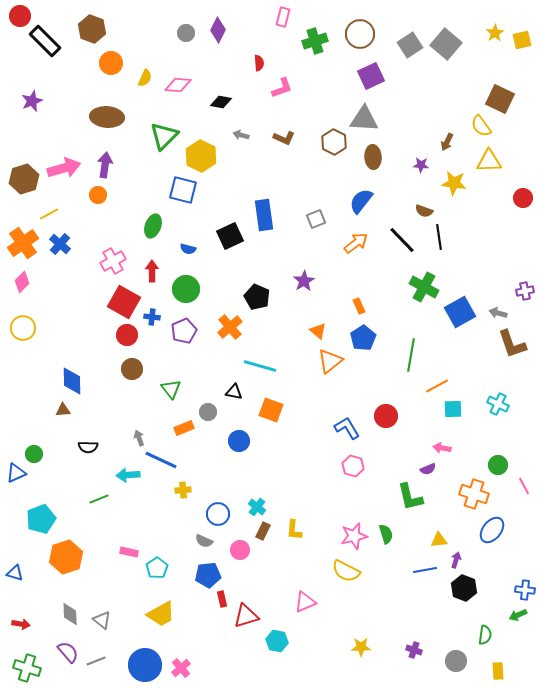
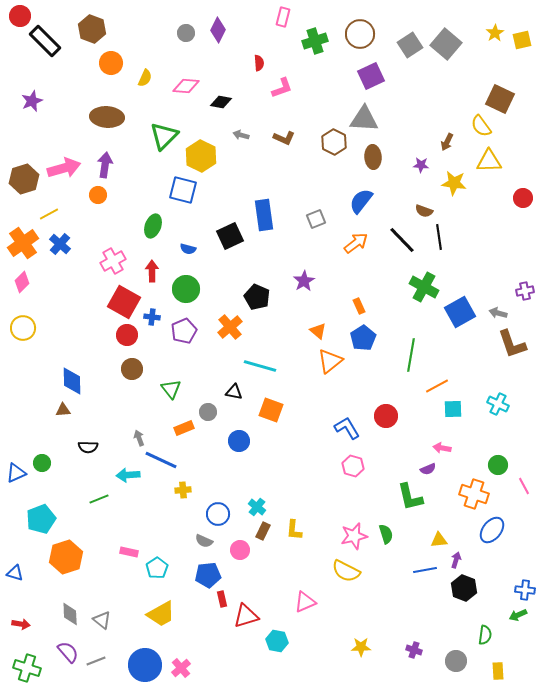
pink diamond at (178, 85): moved 8 px right, 1 px down
green circle at (34, 454): moved 8 px right, 9 px down
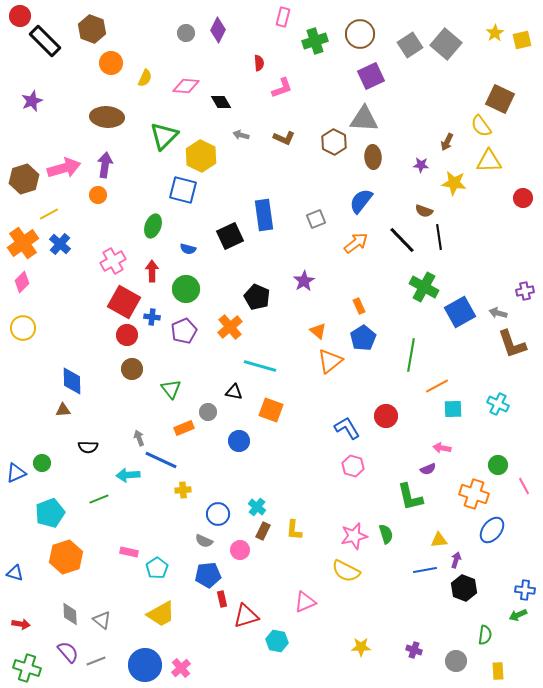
black diamond at (221, 102): rotated 50 degrees clockwise
cyan pentagon at (41, 519): moved 9 px right, 6 px up
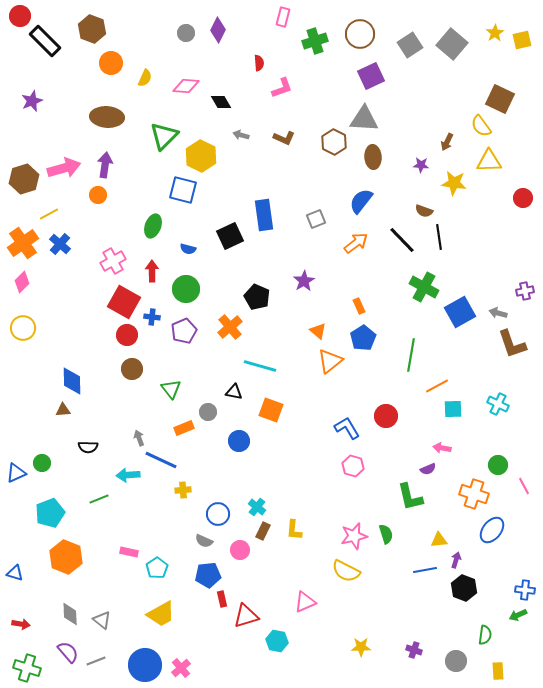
gray square at (446, 44): moved 6 px right
orange hexagon at (66, 557): rotated 20 degrees counterclockwise
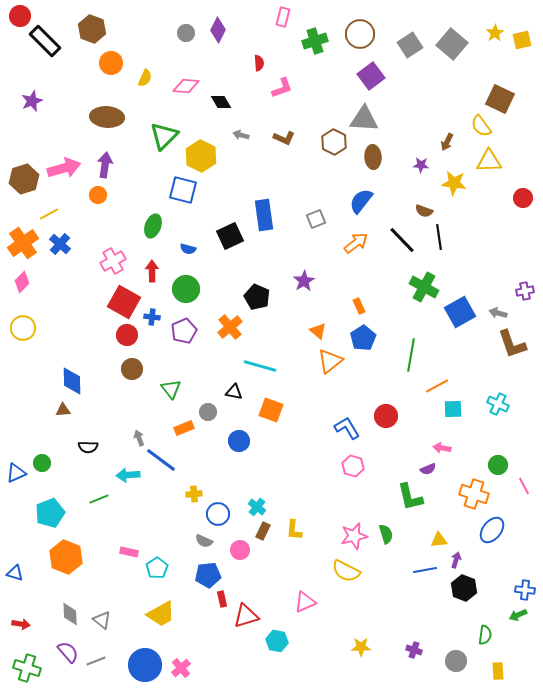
purple square at (371, 76): rotated 12 degrees counterclockwise
blue line at (161, 460): rotated 12 degrees clockwise
yellow cross at (183, 490): moved 11 px right, 4 px down
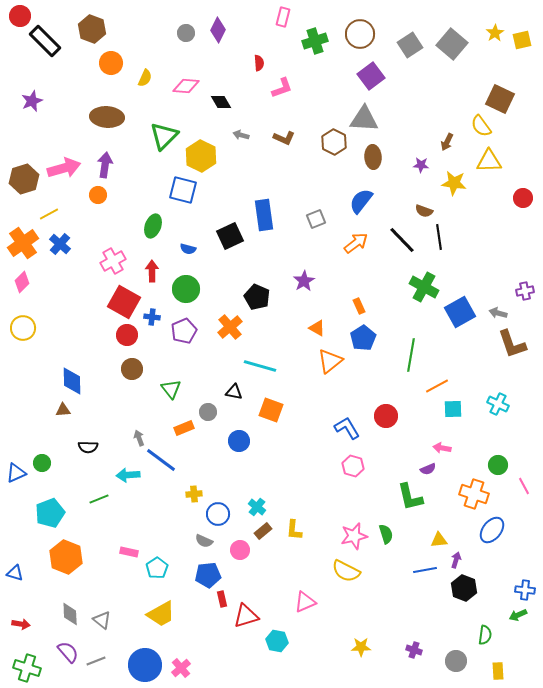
orange triangle at (318, 331): moved 1 px left, 3 px up; rotated 12 degrees counterclockwise
brown rectangle at (263, 531): rotated 24 degrees clockwise
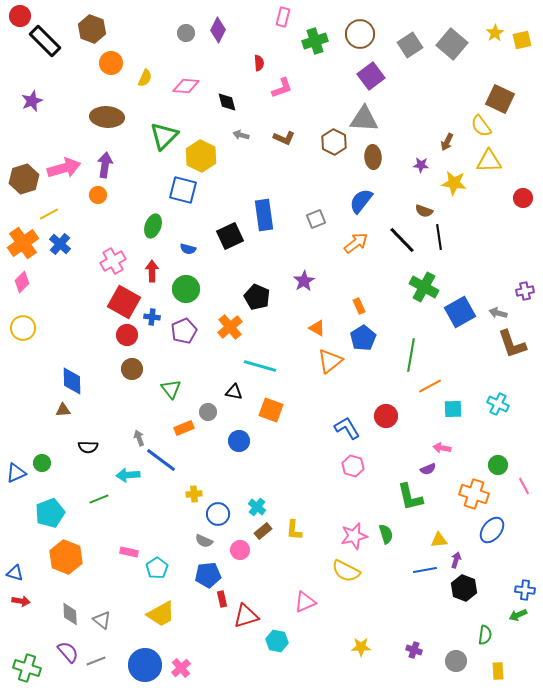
black diamond at (221, 102): moved 6 px right; rotated 15 degrees clockwise
orange line at (437, 386): moved 7 px left
red arrow at (21, 624): moved 23 px up
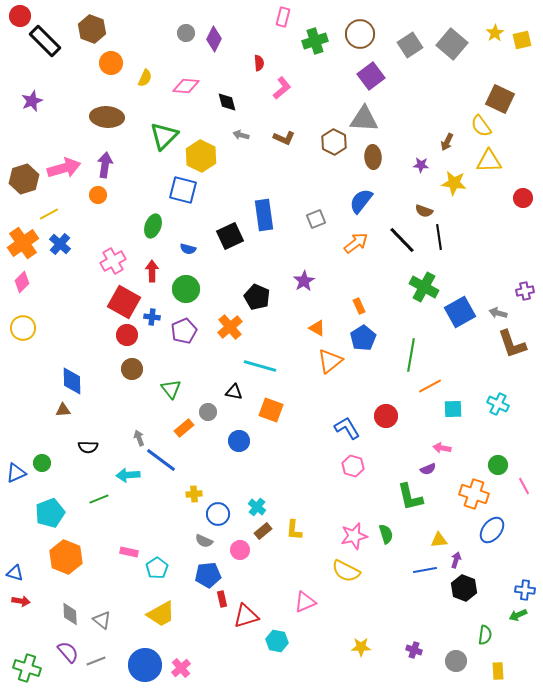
purple diamond at (218, 30): moved 4 px left, 9 px down
pink L-shape at (282, 88): rotated 20 degrees counterclockwise
orange rectangle at (184, 428): rotated 18 degrees counterclockwise
